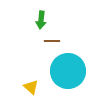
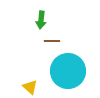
yellow triangle: moved 1 px left
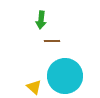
cyan circle: moved 3 px left, 5 px down
yellow triangle: moved 4 px right
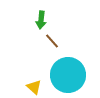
brown line: rotated 49 degrees clockwise
cyan circle: moved 3 px right, 1 px up
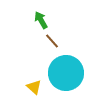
green arrow: rotated 144 degrees clockwise
cyan circle: moved 2 px left, 2 px up
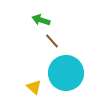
green arrow: rotated 42 degrees counterclockwise
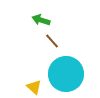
cyan circle: moved 1 px down
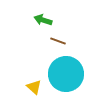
green arrow: moved 2 px right
brown line: moved 6 px right; rotated 28 degrees counterclockwise
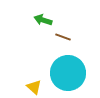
brown line: moved 5 px right, 4 px up
cyan circle: moved 2 px right, 1 px up
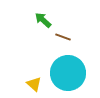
green arrow: rotated 24 degrees clockwise
yellow triangle: moved 3 px up
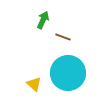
green arrow: rotated 72 degrees clockwise
